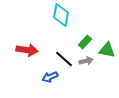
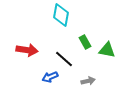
green rectangle: rotated 72 degrees counterclockwise
gray arrow: moved 2 px right, 20 px down
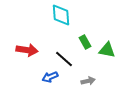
cyan diamond: rotated 15 degrees counterclockwise
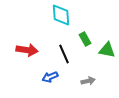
green rectangle: moved 3 px up
black line: moved 5 px up; rotated 24 degrees clockwise
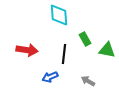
cyan diamond: moved 2 px left
black line: rotated 30 degrees clockwise
gray arrow: rotated 136 degrees counterclockwise
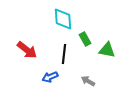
cyan diamond: moved 4 px right, 4 px down
red arrow: rotated 30 degrees clockwise
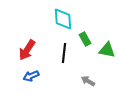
red arrow: rotated 85 degrees clockwise
black line: moved 1 px up
blue arrow: moved 19 px left, 1 px up
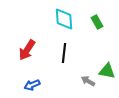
cyan diamond: moved 1 px right
green rectangle: moved 12 px right, 17 px up
green triangle: moved 21 px down
blue arrow: moved 1 px right, 9 px down
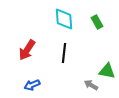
gray arrow: moved 3 px right, 4 px down
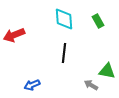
green rectangle: moved 1 px right, 1 px up
red arrow: moved 13 px left, 15 px up; rotated 35 degrees clockwise
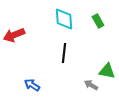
blue arrow: rotated 56 degrees clockwise
